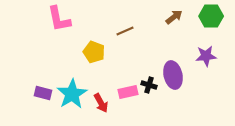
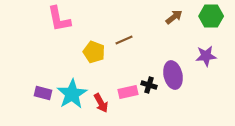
brown line: moved 1 px left, 9 px down
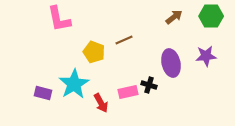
purple ellipse: moved 2 px left, 12 px up
cyan star: moved 2 px right, 10 px up
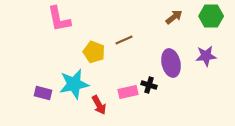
cyan star: rotated 20 degrees clockwise
red arrow: moved 2 px left, 2 px down
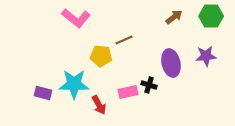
pink L-shape: moved 17 px right, 1 px up; rotated 40 degrees counterclockwise
yellow pentagon: moved 7 px right, 4 px down; rotated 15 degrees counterclockwise
cyan star: rotated 12 degrees clockwise
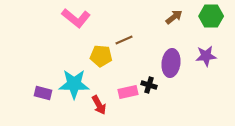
purple ellipse: rotated 20 degrees clockwise
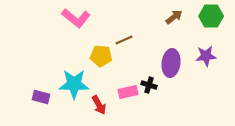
purple rectangle: moved 2 px left, 4 px down
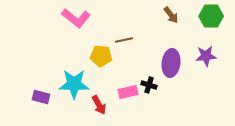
brown arrow: moved 3 px left, 2 px up; rotated 90 degrees clockwise
brown line: rotated 12 degrees clockwise
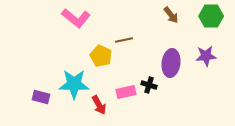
yellow pentagon: rotated 20 degrees clockwise
pink rectangle: moved 2 px left
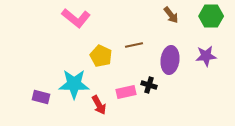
brown line: moved 10 px right, 5 px down
purple ellipse: moved 1 px left, 3 px up
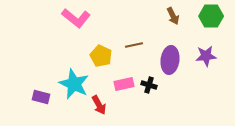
brown arrow: moved 2 px right, 1 px down; rotated 12 degrees clockwise
cyan star: rotated 24 degrees clockwise
pink rectangle: moved 2 px left, 8 px up
